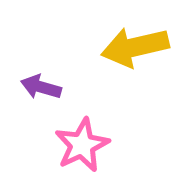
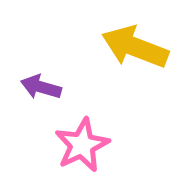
yellow arrow: rotated 34 degrees clockwise
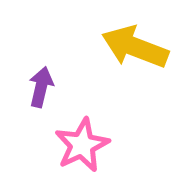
purple arrow: rotated 87 degrees clockwise
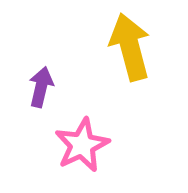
yellow arrow: moved 5 px left; rotated 54 degrees clockwise
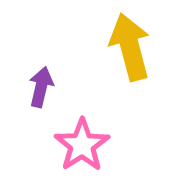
pink star: rotated 8 degrees counterclockwise
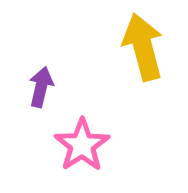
yellow arrow: moved 13 px right
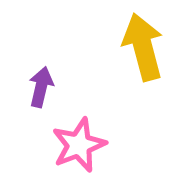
pink star: moved 3 px left; rotated 12 degrees clockwise
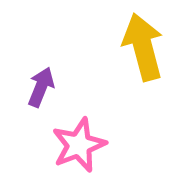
purple arrow: rotated 9 degrees clockwise
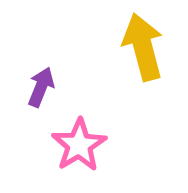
pink star: rotated 10 degrees counterclockwise
